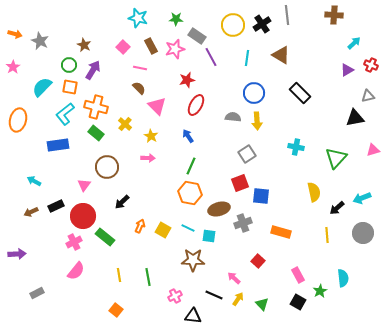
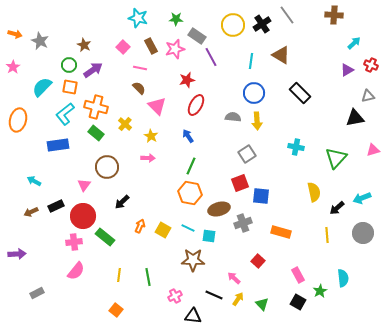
gray line at (287, 15): rotated 30 degrees counterclockwise
cyan line at (247, 58): moved 4 px right, 3 px down
purple arrow at (93, 70): rotated 24 degrees clockwise
pink cross at (74, 242): rotated 21 degrees clockwise
yellow line at (119, 275): rotated 16 degrees clockwise
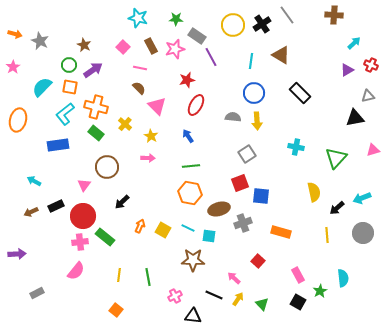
green line at (191, 166): rotated 60 degrees clockwise
pink cross at (74, 242): moved 6 px right
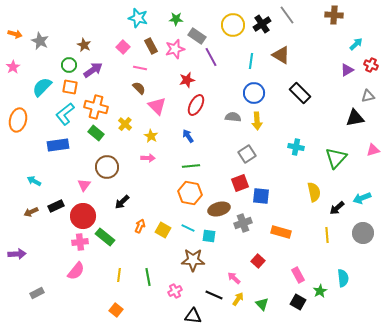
cyan arrow at (354, 43): moved 2 px right, 1 px down
pink cross at (175, 296): moved 5 px up
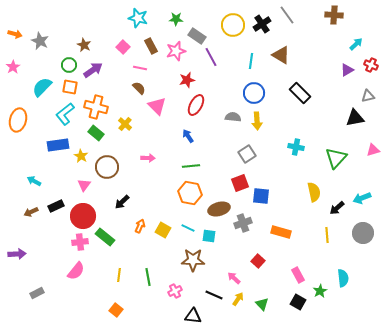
pink star at (175, 49): moved 1 px right, 2 px down
yellow star at (151, 136): moved 70 px left, 20 px down
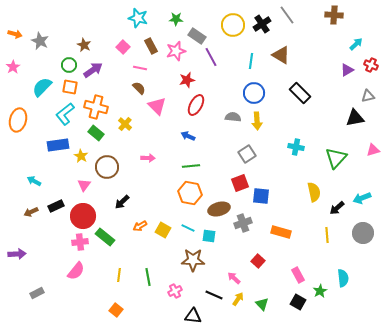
blue arrow at (188, 136): rotated 32 degrees counterclockwise
orange arrow at (140, 226): rotated 144 degrees counterclockwise
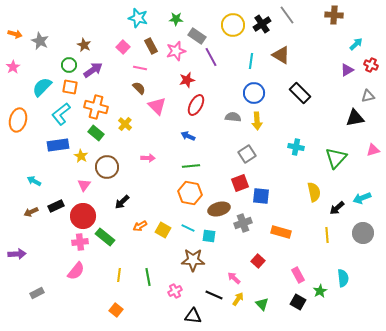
cyan L-shape at (65, 114): moved 4 px left
